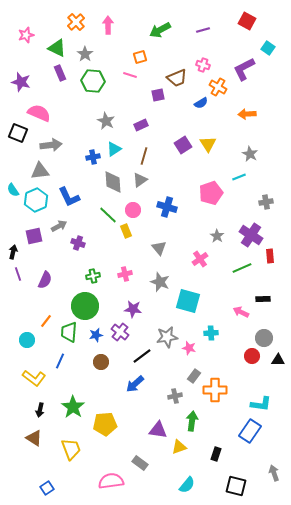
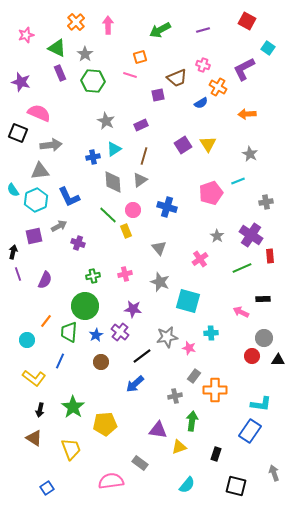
cyan line at (239, 177): moved 1 px left, 4 px down
blue star at (96, 335): rotated 16 degrees counterclockwise
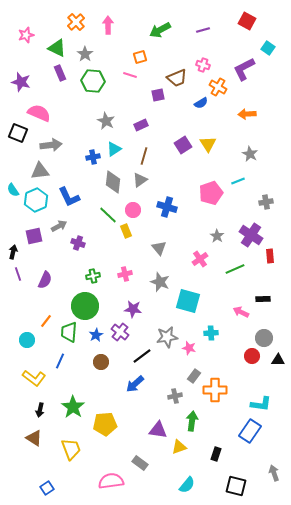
gray diamond at (113, 182): rotated 10 degrees clockwise
green line at (242, 268): moved 7 px left, 1 px down
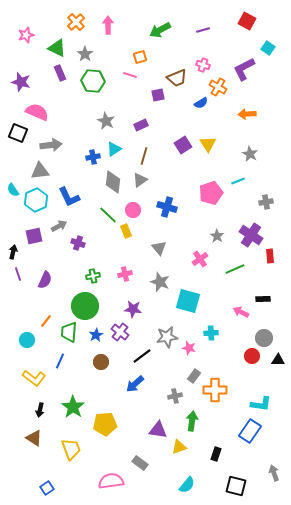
pink semicircle at (39, 113): moved 2 px left, 1 px up
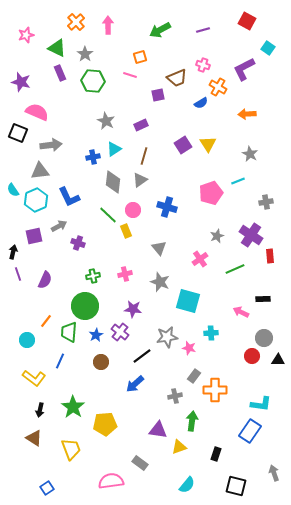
gray star at (217, 236): rotated 16 degrees clockwise
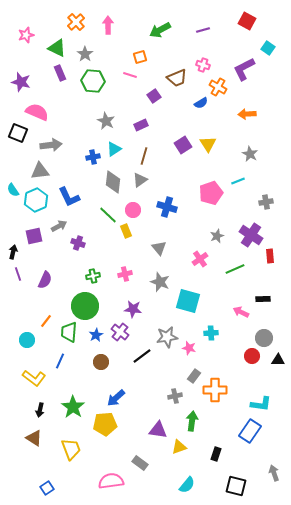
purple square at (158, 95): moved 4 px left, 1 px down; rotated 24 degrees counterclockwise
blue arrow at (135, 384): moved 19 px left, 14 px down
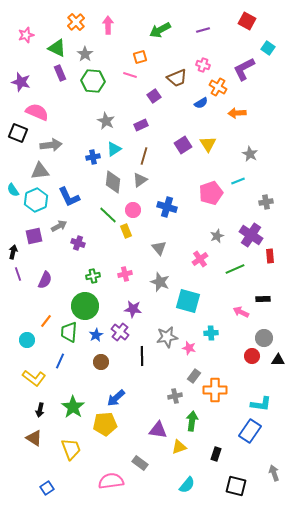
orange arrow at (247, 114): moved 10 px left, 1 px up
black line at (142, 356): rotated 54 degrees counterclockwise
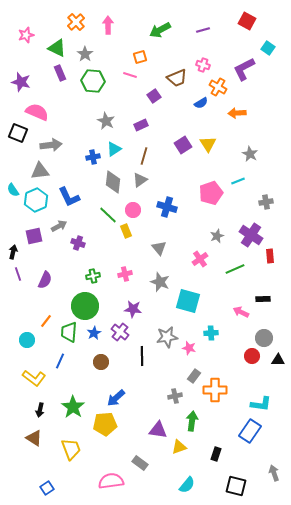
blue star at (96, 335): moved 2 px left, 2 px up
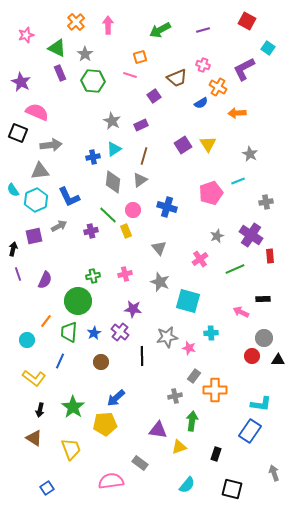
purple star at (21, 82): rotated 12 degrees clockwise
gray star at (106, 121): moved 6 px right
purple cross at (78, 243): moved 13 px right, 12 px up; rotated 32 degrees counterclockwise
black arrow at (13, 252): moved 3 px up
green circle at (85, 306): moved 7 px left, 5 px up
black square at (236, 486): moved 4 px left, 3 px down
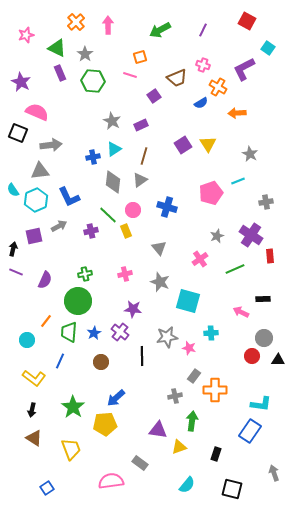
purple line at (203, 30): rotated 48 degrees counterclockwise
purple line at (18, 274): moved 2 px left, 2 px up; rotated 48 degrees counterclockwise
green cross at (93, 276): moved 8 px left, 2 px up
black arrow at (40, 410): moved 8 px left
